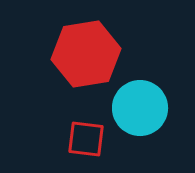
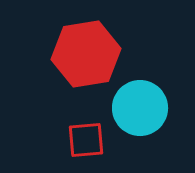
red square: moved 1 px down; rotated 12 degrees counterclockwise
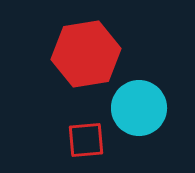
cyan circle: moved 1 px left
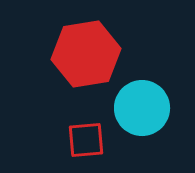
cyan circle: moved 3 px right
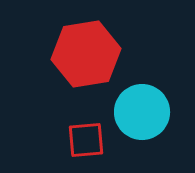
cyan circle: moved 4 px down
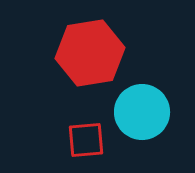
red hexagon: moved 4 px right, 1 px up
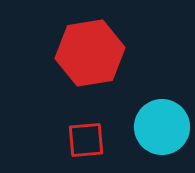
cyan circle: moved 20 px right, 15 px down
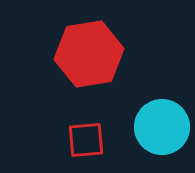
red hexagon: moved 1 px left, 1 px down
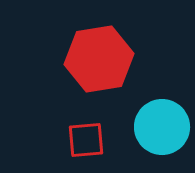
red hexagon: moved 10 px right, 5 px down
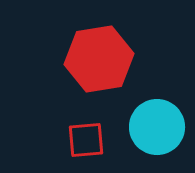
cyan circle: moved 5 px left
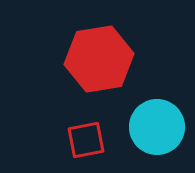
red square: rotated 6 degrees counterclockwise
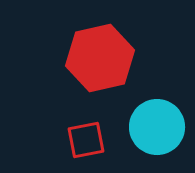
red hexagon: moved 1 px right, 1 px up; rotated 4 degrees counterclockwise
